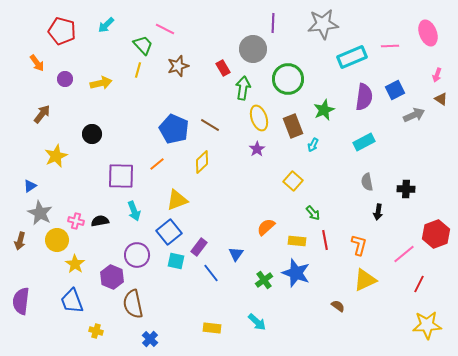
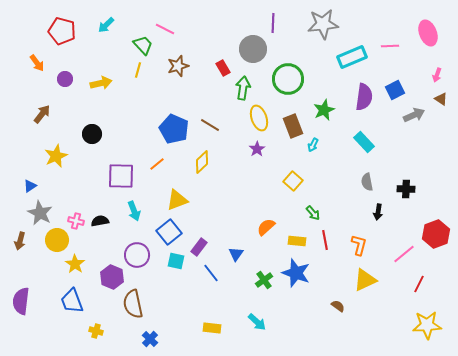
cyan rectangle at (364, 142): rotated 75 degrees clockwise
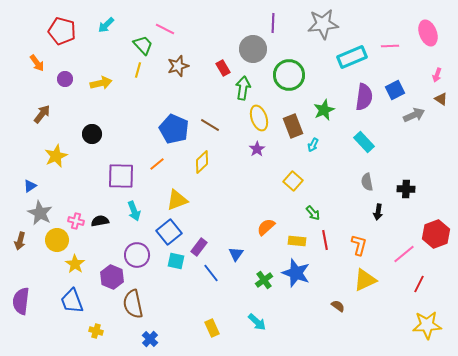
green circle at (288, 79): moved 1 px right, 4 px up
yellow rectangle at (212, 328): rotated 60 degrees clockwise
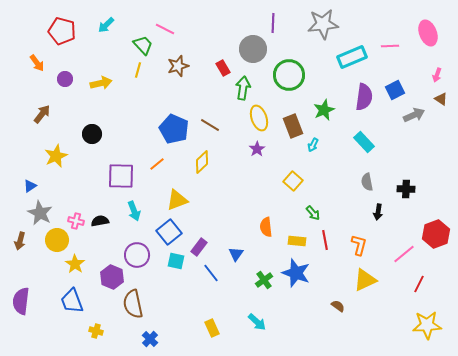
orange semicircle at (266, 227): rotated 54 degrees counterclockwise
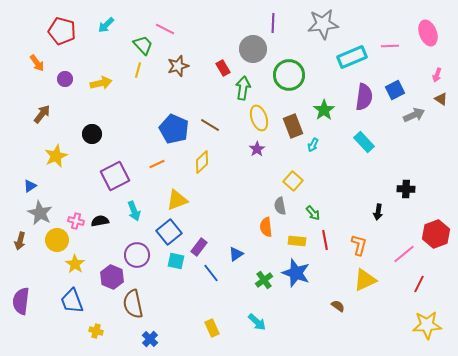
green star at (324, 110): rotated 10 degrees counterclockwise
orange line at (157, 164): rotated 14 degrees clockwise
purple square at (121, 176): moved 6 px left; rotated 28 degrees counterclockwise
gray semicircle at (367, 182): moved 87 px left, 24 px down
blue triangle at (236, 254): rotated 21 degrees clockwise
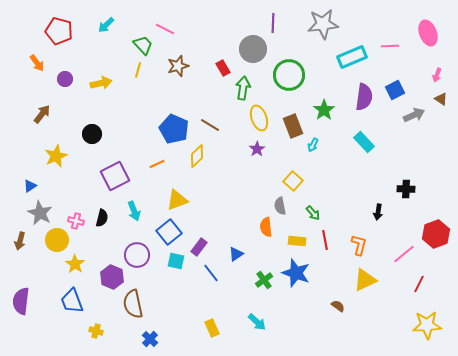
red pentagon at (62, 31): moved 3 px left
yellow diamond at (202, 162): moved 5 px left, 6 px up
black semicircle at (100, 221): moved 2 px right, 3 px up; rotated 114 degrees clockwise
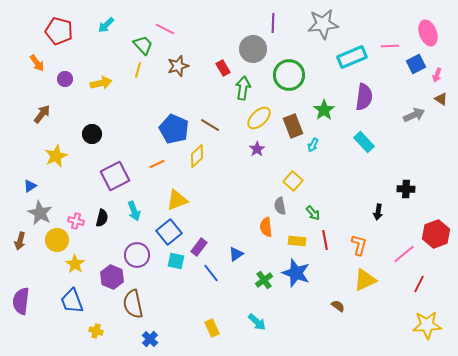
blue square at (395, 90): moved 21 px right, 26 px up
yellow ellipse at (259, 118): rotated 65 degrees clockwise
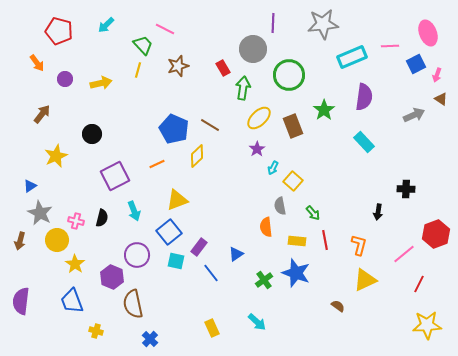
cyan arrow at (313, 145): moved 40 px left, 23 px down
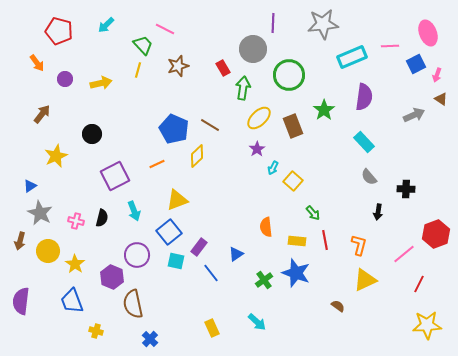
gray semicircle at (280, 206): moved 89 px right, 29 px up; rotated 30 degrees counterclockwise
yellow circle at (57, 240): moved 9 px left, 11 px down
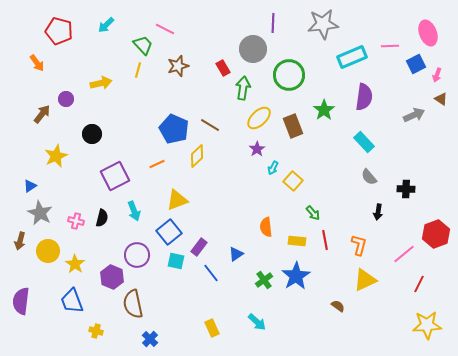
purple circle at (65, 79): moved 1 px right, 20 px down
blue star at (296, 273): moved 3 px down; rotated 20 degrees clockwise
